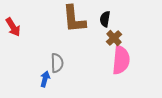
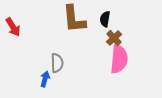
pink semicircle: moved 2 px left, 1 px up
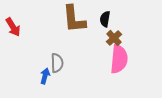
blue arrow: moved 3 px up
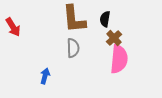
gray semicircle: moved 16 px right, 15 px up
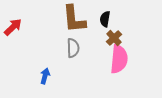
red arrow: rotated 102 degrees counterclockwise
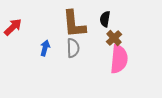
brown L-shape: moved 5 px down
blue arrow: moved 28 px up
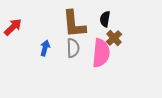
pink semicircle: moved 18 px left, 6 px up
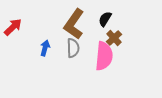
black semicircle: rotated 21 degrees clockwise
brown L-shape: rotated 40 degrees clockwise
pink semicircle: moved 3 px right, 3 px down
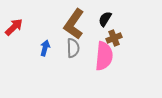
red arrow: moved 1 px right
brown cross: rotated 21 degrees clockwise
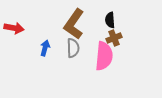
black semicircle: moved 5 px right, 1 px down; rotated 35 degrees counterclockwise
red arrow: moved 1 px down; rotated 54 degrees clockwise
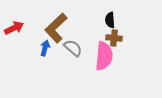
brown L-shape: moved 18 px left, 4 px down; rotated 12 degrees clockwise
red arrow: rotated 36 degrees counterclockwise
brown cross: rotated 28 degrees clockwise
gray semicircle: rotated 48 degrees counterclockwise
